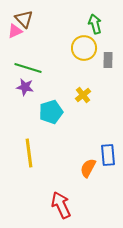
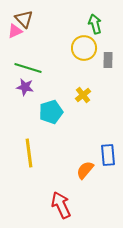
orange semicircle: moved 3 px left, 2 px down; rotated 12 degrees clockwise
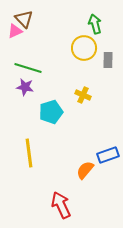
yellow cross: rotated 28 degrees counterclockwise
blue rectangle: rotated 75 degrees clockwise
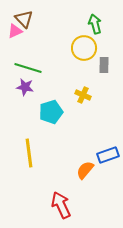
gray rectangle: moved 4 px left, 5 px down
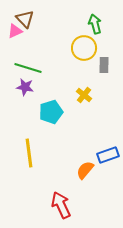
brown triangle: moved 1 px right
yellow cross: moved 1 px right; rotated 14 degrees clockwise
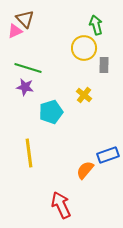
green arrow: moved 1 px right, 1 px down
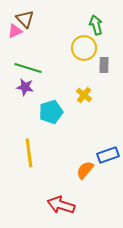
red arrow: rotated 48 degrees counterclockwise
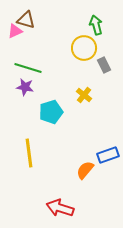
brown triangle: moved 1 px right, 1 px down; rotated 30 degrees counterclockwise
gray rectangle: rotated 28 degrees counterclockwise
red arrow: moved 1 px left, 3 px down
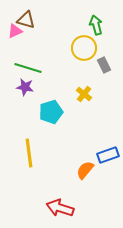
yellow cross: moved 1 px up
